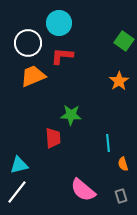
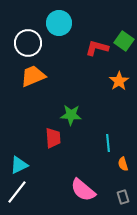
red L-shape: moved 35 px right, 8 px up; rotated 10 degrees clockwise
cyan triangle: rotated 12 degrees counterclockwise
gray rectangle: moved 2 px right, 1 px down
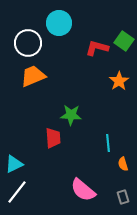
cyan triangle: moved 5 px left, 1 px up
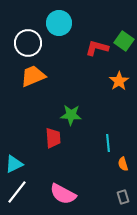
pink semicircle: moved 20 px left, 4 px down; rotated 12 degrees counterclockwise
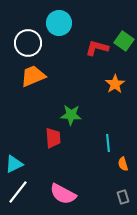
orange star: moved 4 px left, 3 px down
white line: moved 1 px right
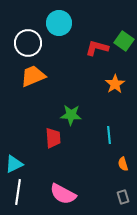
cyan line: moved 1 px right, 8 px up
white line: rotated 30 degrees counterclockwise
